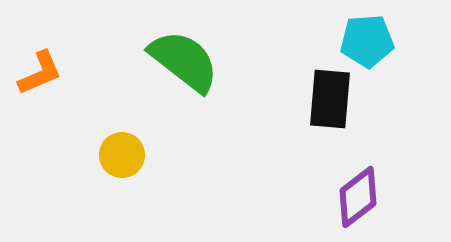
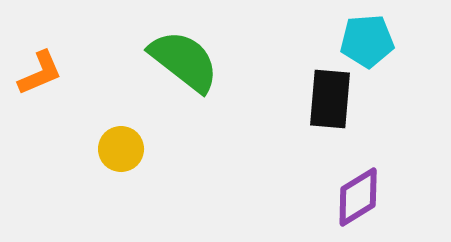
yellow circle: moved 1 px left, 6 px up
purple diamond: rotated 6 degrees clockwise
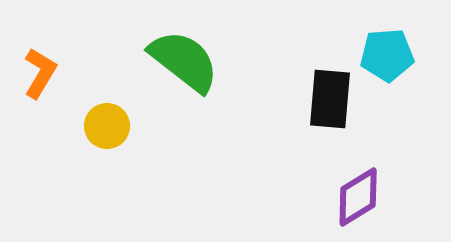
cyan pentagon: moved 20 px right, 14 px down
orange L-shape: rotated 36 degrees counterclockwise
yellow circle: moved 14 px left, 23 px up
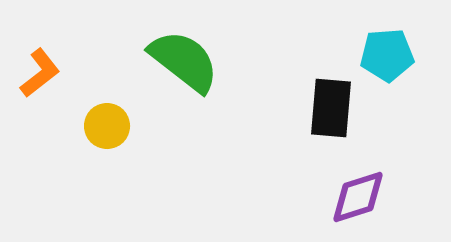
orange L-shape: rotated 21 degrees clockwise
black rectangle: moved 1 px right, 9 px down
purple diamond: rotated 14 degrees clockwise
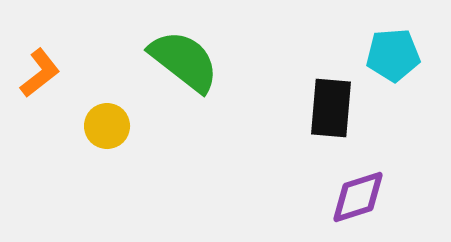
cyan pentagon: moved 6 px right
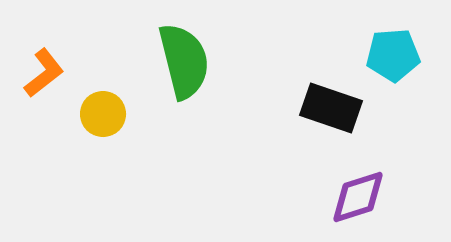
green semicircle: rotated 38 degrees clockwise
orange L-shape: moved 4 px right
black rectangle: rotated 76 degrees counterclockwise
yellow circle: moved 4 px left, 12 px up
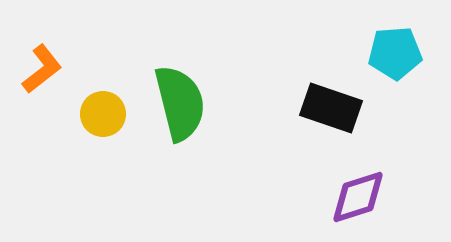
cyan pentagon: moved 2 px right, 2 px up
green semicircle: moved 4 px left, 42 px down
orange L-shape: moved 2 px left, 4 px up
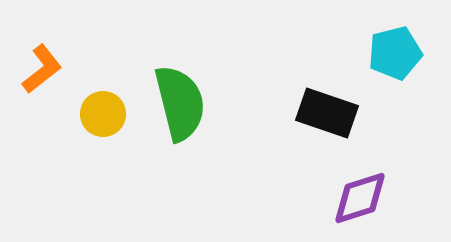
cyan pentagon: rotated 10 degrees counterclockwise
black rectangle: moved 4 px left, 5 px down
purple diamond: moved 2 px right, 1 px down
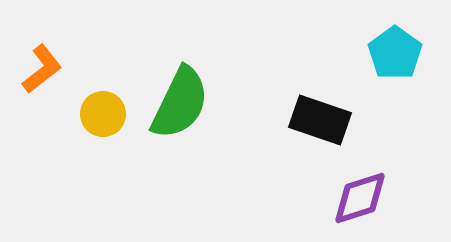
cyan pentagon: rotated 22 degrees counterclockwise
green semicircle: rotated 40 degrees clockwise
black rectangle: moved 7 px left, 7 px down
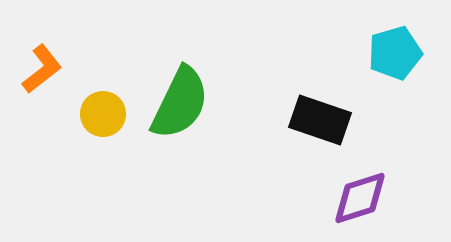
cyan pentagon: rotated 20 degrees clockwise
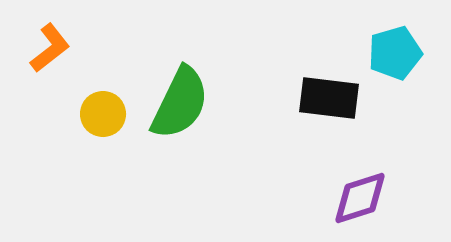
orange L-shape: moved 8 px right, 21 px up
black rectangle: moved 9 px right, 22 px up; rotated 12 degrees counterclockwise
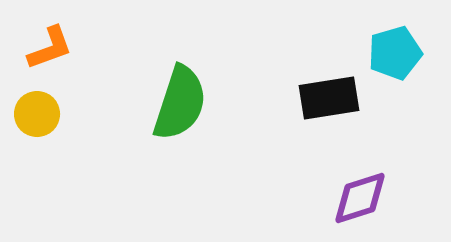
orange L-shape: rotated 18 degrees clockwise
black rectangle: rotated 16 degrees counterclockwise
green semicircle: rotated 8 degrees counterclockwise
yellow circle: moved 66 px left
